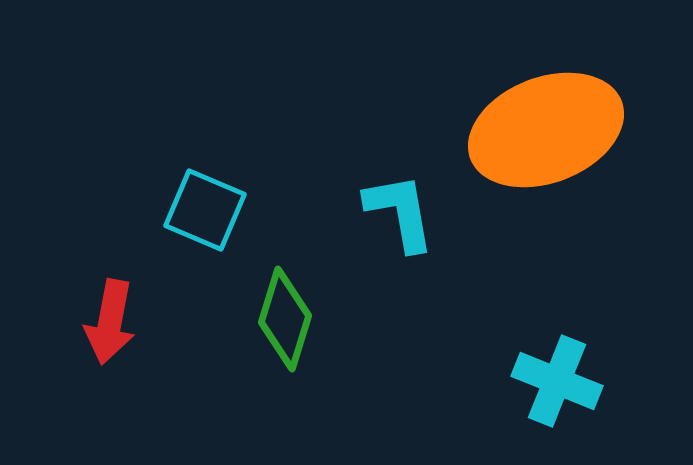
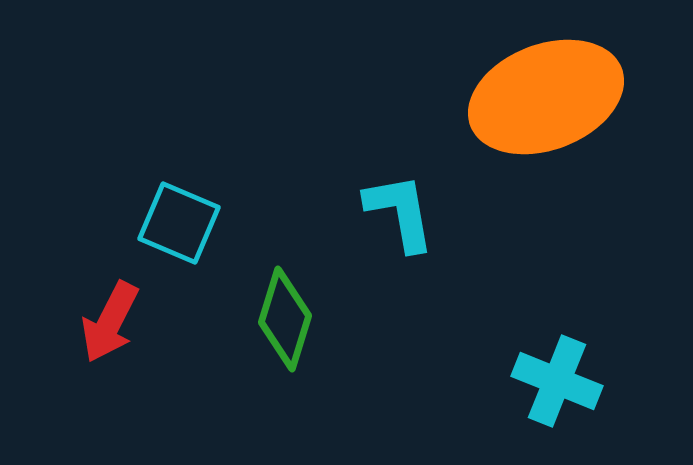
orange ellipse: moved 33 px up
cyan square: moved 26 px left, 13 px down
red arrow: rotated 16 degrees clockwise
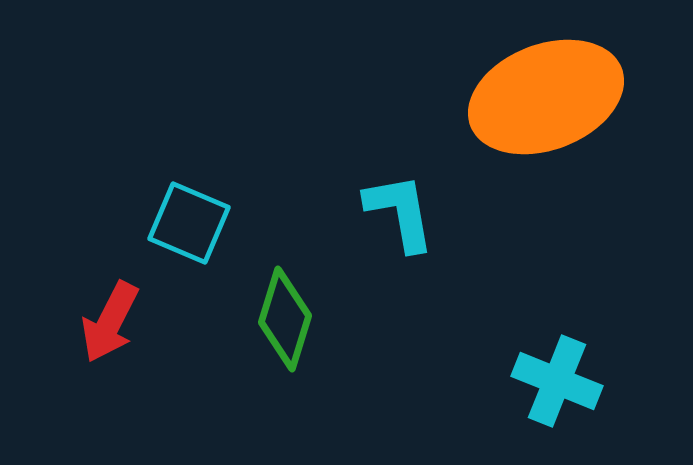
cyan square: moved 10 px right
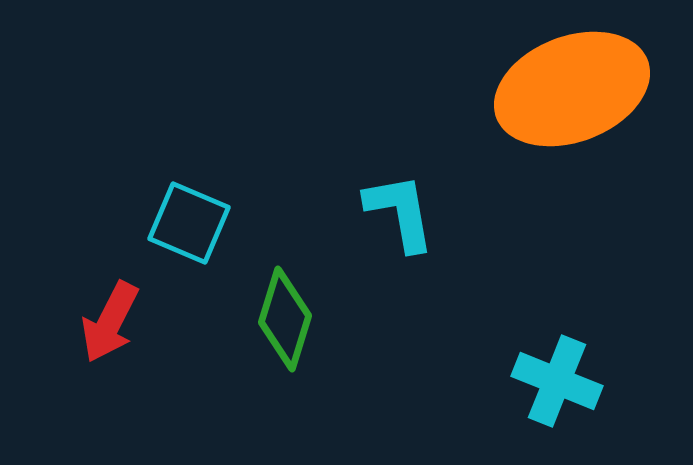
orange ellipse: moved 26 px right, 8 px up
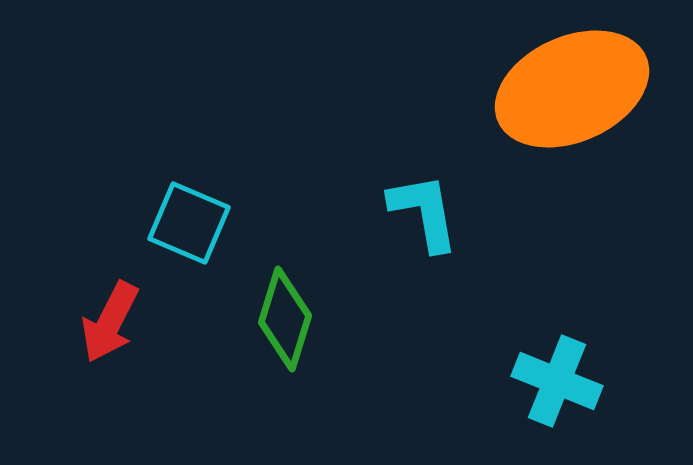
orange ellipse: rotated 3 degrees counterclockwise
cyan L-shape: moved 24 px right
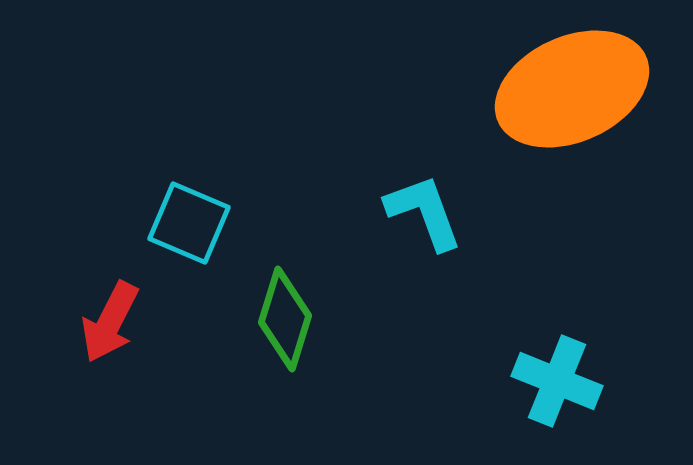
cyan L-shape: rotated 10 degrees counterclockwise
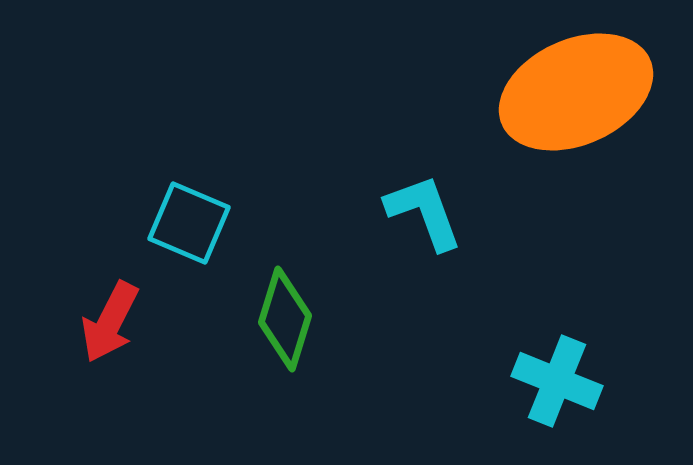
orange ellipse: moved 4 px right, 3 px down
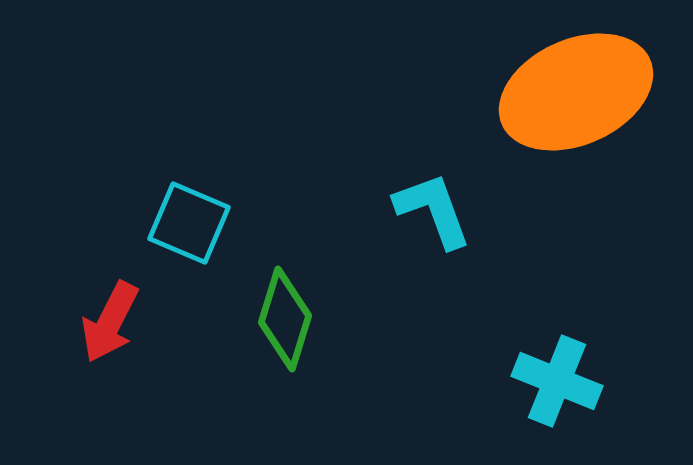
cyan L-shape: moved 9 px right, 2 px up
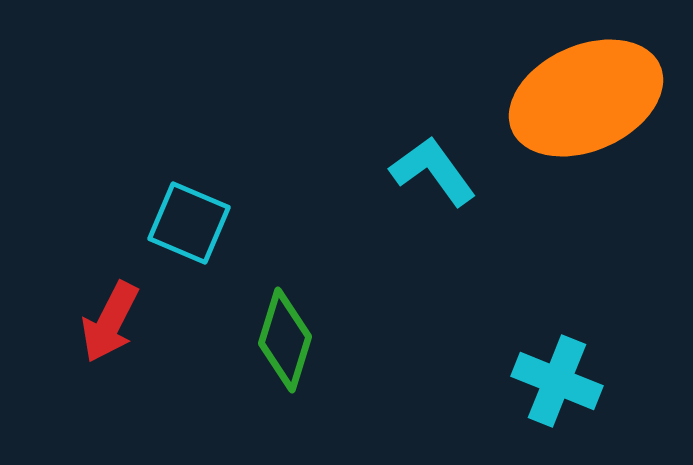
orange ellipse: moved 10 px right, 6 px down
cyan L-shape: moved 39 px up; rotated 16 degrees counterclockwise
green diamond: moved 21 px down
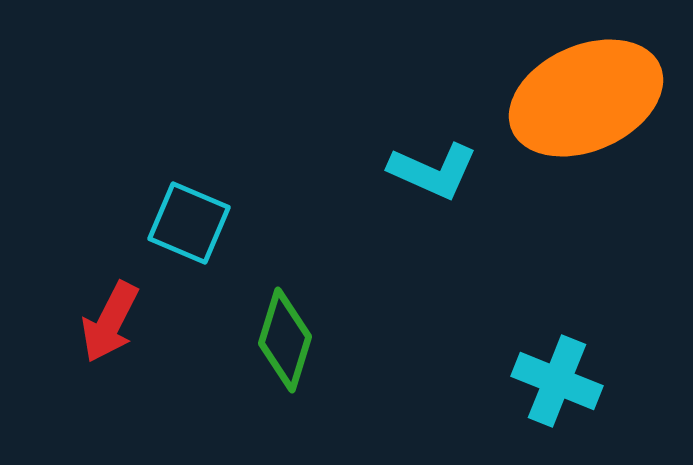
cyan L-shape: rotated 150 degrees clockwise
